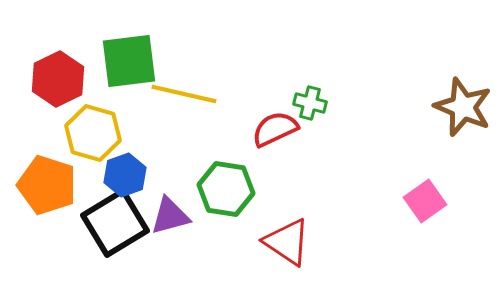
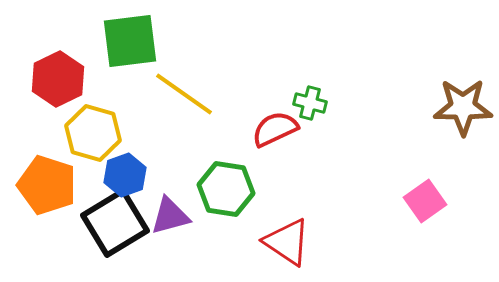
green square: moved 1 px right, 20 px up
yellow line: rotated 22 degrees clockwise
brown star: rotated 22 degrees counterclockwise
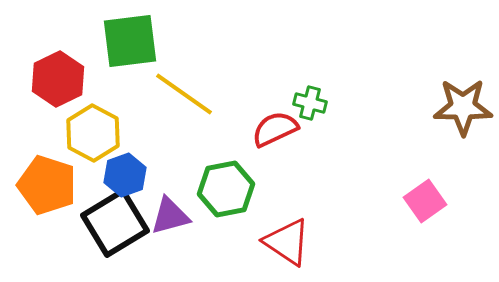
yellow hexagon: rotated 12 degrees clockwise
green hexagon: rotated 20 degrees counterclockwise
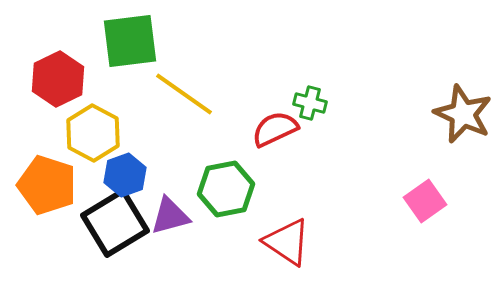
brown star: moved 7 px down; rotated 24 degrees clockwise
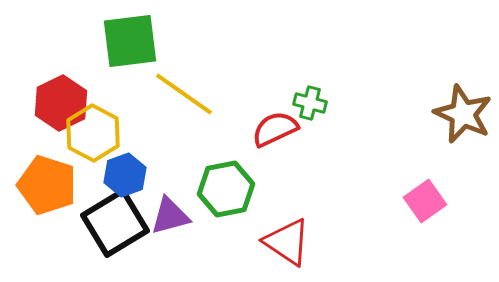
red hexagon: moved 3 px right, 24 px down
